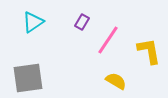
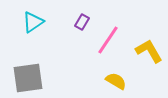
yellow L-shape: rotated 20 degrees counterclockwise
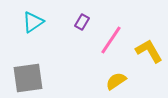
pink line: moved 3 px right
yellow semicircle: rotated 65 degrees counterclockwise
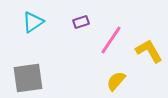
purple rectangle: moved 1 px left; rotated 42 degrees clockwise
yellow semicircle: rotated 15 degrees counterclockwise
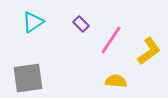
purple rectangle: moved 2 px down; rotated 63 degrees clockwise
yellow L-shape: rotated 84 degrees clockwise
yellow semicircle: rotated 55 degrees clockwise
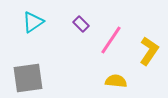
yellow L-shape: rotated 20 degrees counterclockwise
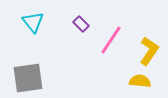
cyan triangle: rotated 35 degrees counterclockwise
yellow semicircle: moved 24 px right
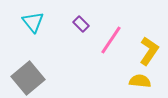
gray square: rotated 32 degrees counterclockwise
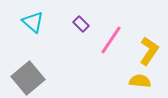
cyan triangle: rotated 10 degrees counterclockwise
